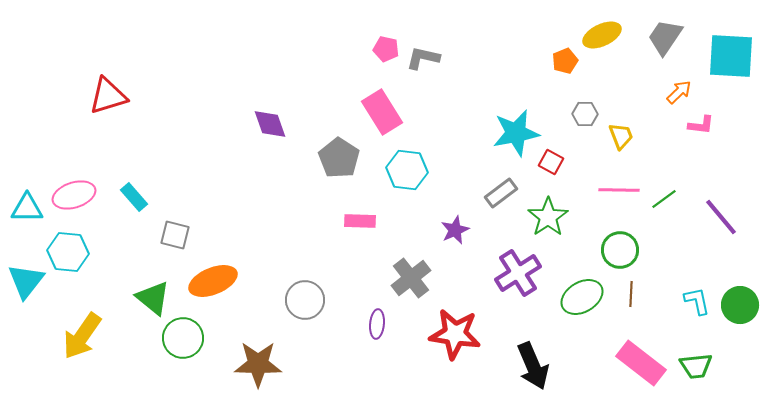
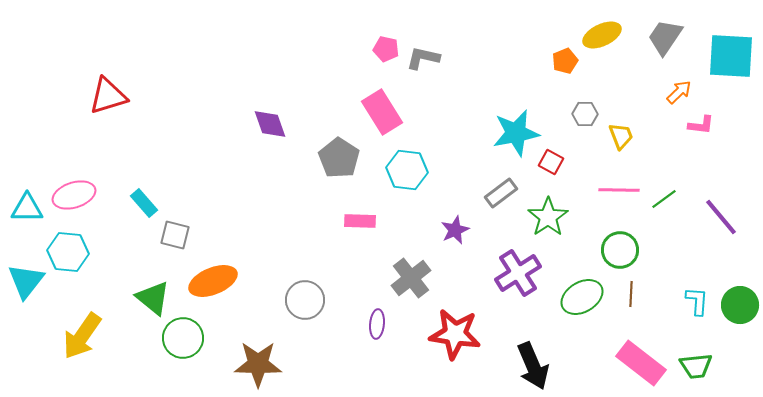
cyan rectangle at (134, 197): moved 10 px right, 6 px down
cyan L-shape at (697, 301): rotated 16 degrees clockwise
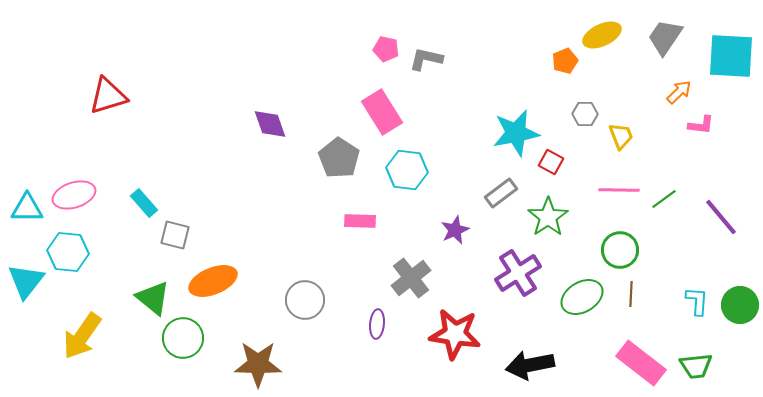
gray L-shape at (423, 58): moved 3 px right, 1 px down
black arrow at (533, 366): moved 3 px left, 1 px up; rotated 102 degrees clockwise
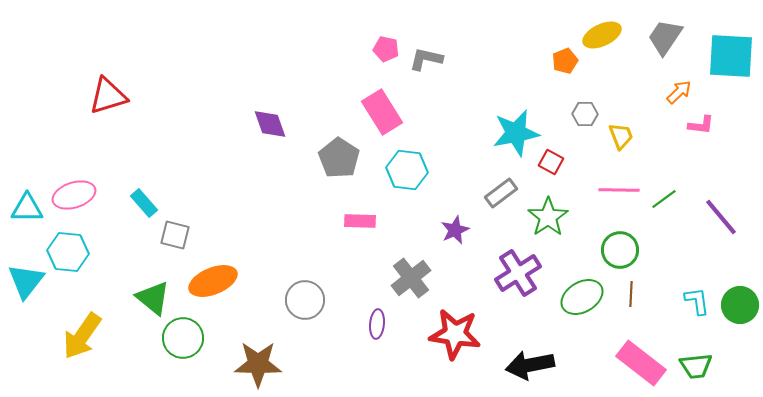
cyan L-shape at (697, 301): rotated 12 degrees counterclockwise
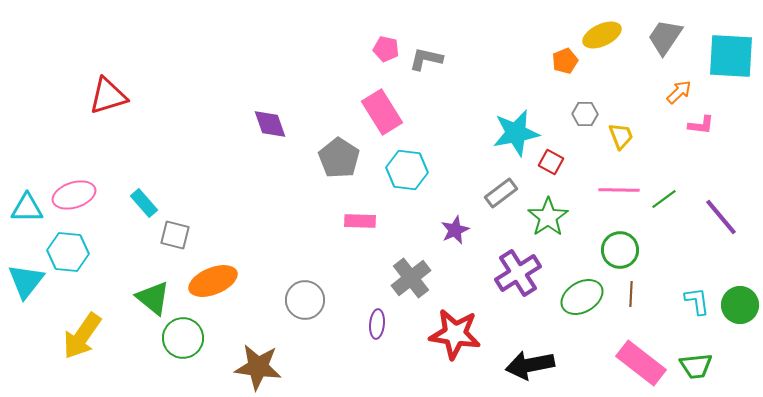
brown star at (258, 364): moved 3 px down; rotated 6 degrees clockwise
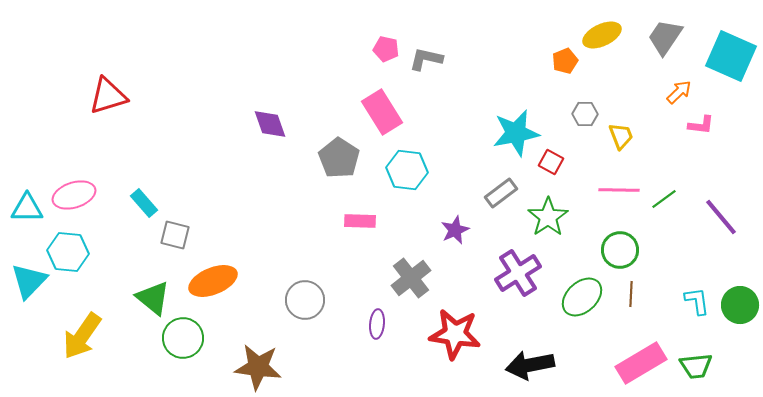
cyan square at (731, 56): rotated 21 degrees clockwise
cyan triangle at (26, 281): moved 3 px right; rotated 6 degrees clockwise
green ellipse at (582, 297): rotated 12 degrees counterclockwise
pink rectangle at (641, 363): rotated 69 degrees counterclockwise
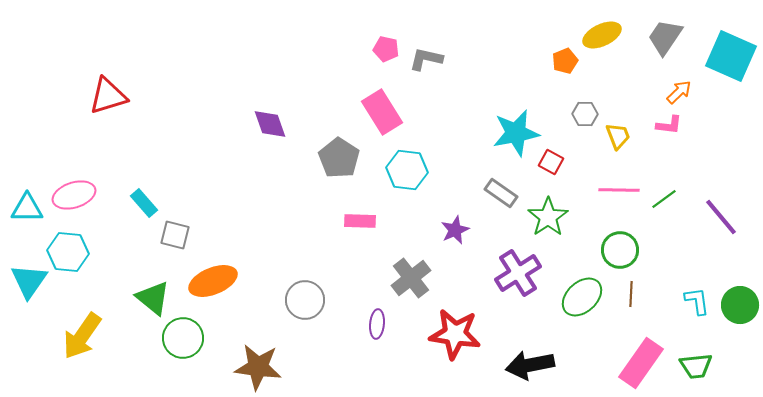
pink L-shape at (701, 125): moved 32 px left
yellow trapezoid at (621, 136): moved 3 px left
gray rectangle at (501, 193): rotated 72 degrees clockwise
cyan triangle at (29, 281): rotated 9 degrees counterclockwise
pink rectangle at (641, 363): rotated 24 degrees counterclockwise
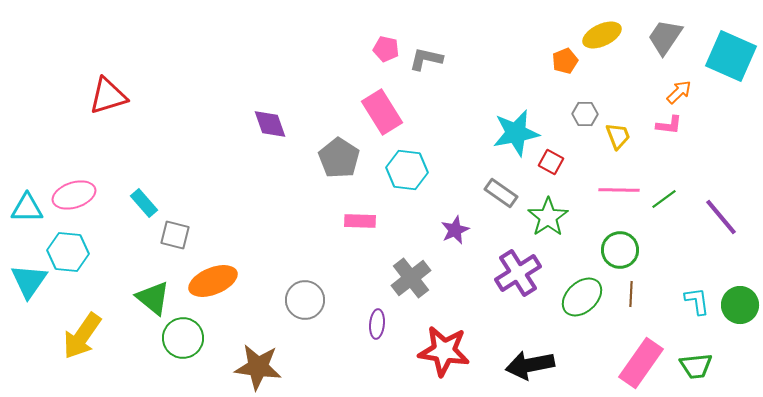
red star at (455, 334): moved 11 px left, 17 px down
